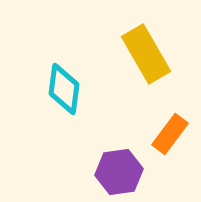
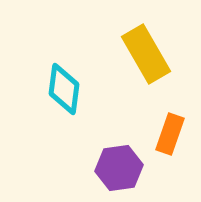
orange rectangle: rotated 18 degrees counterclockwise
purple hexagon: moved 4 px up
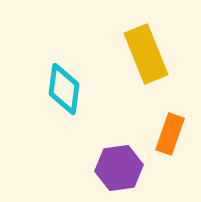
yellow rectangle: rotated 8 degrees clockwise
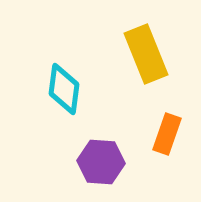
orange rectangle: moved 3 px left
purple hexagon: moved 18 px left, 6 px up; rotated 12 degrees clockwise
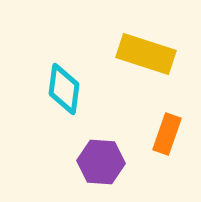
yellow rectangle: rotated 50 degrees counterclockwise
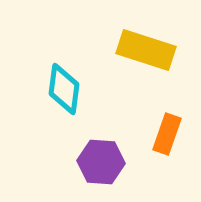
yellow rectangle: moved 4 px up
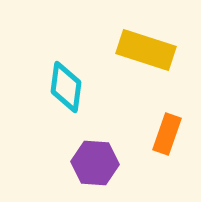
cyan diamond: moved 2 px right, 2 px up
purple hexagon: moved 6 px left, 1 px down
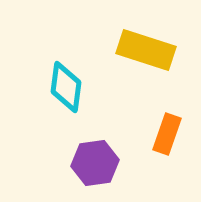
purple hexagon: rotated 12 degrees counterclockwise
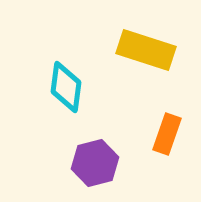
purple hexagon: rotated 6 degrees counterclockwise
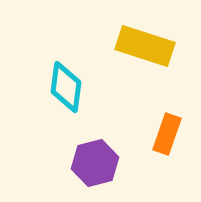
yellow rectangle: moved 1 px left, 4 px up
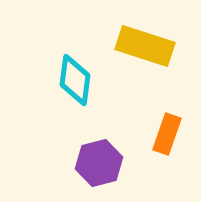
cyan diamond: moved 9 px right, 7 px up
purple hexagon: moved 4 px right
